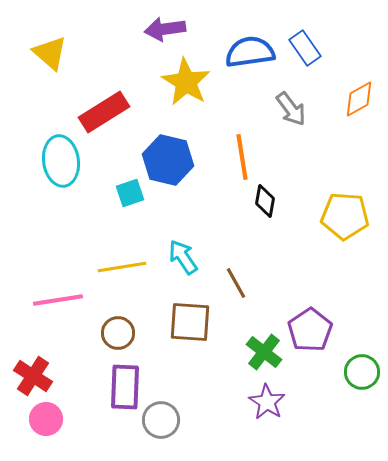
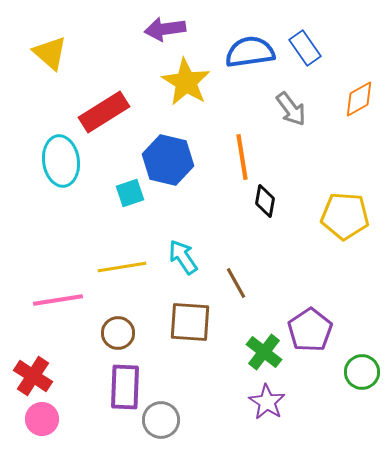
pink circle: moved 4 px left
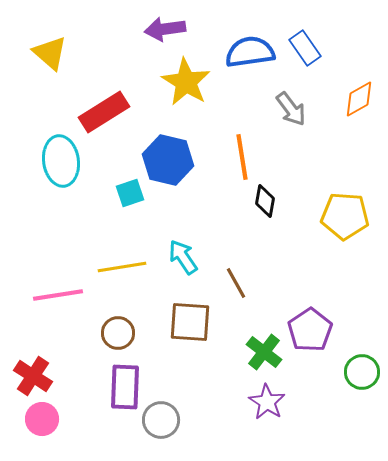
pink line: moved 5 px up
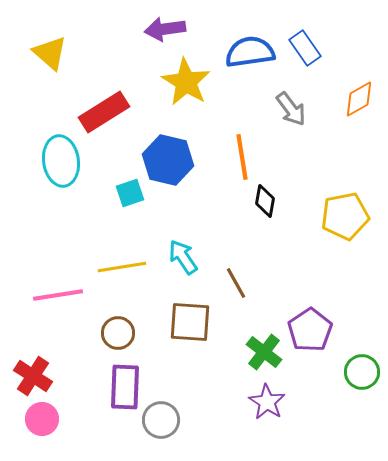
yellow pentagon: rotated 15 degrees counterclockwise
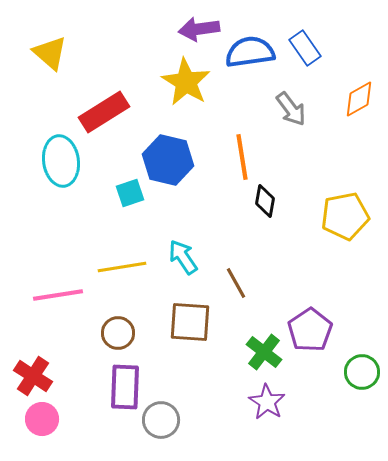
purple arrow: moved 34 px right
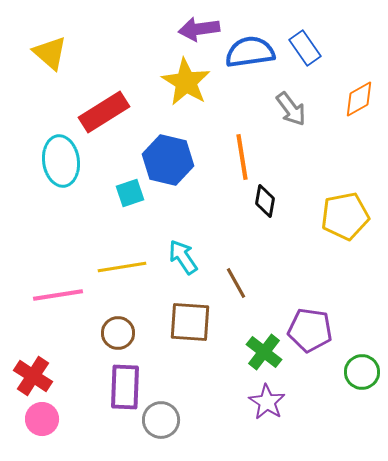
purple pentagon: rotated 30 degrees counterclockwise
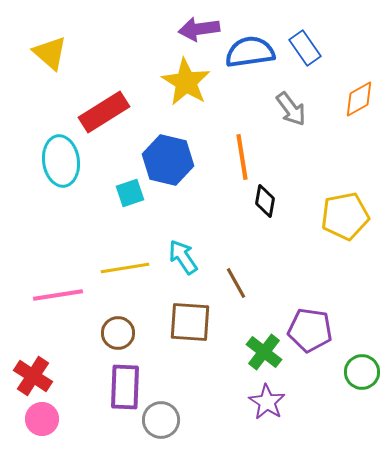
yellow line: moved 3 px right, 1 px down
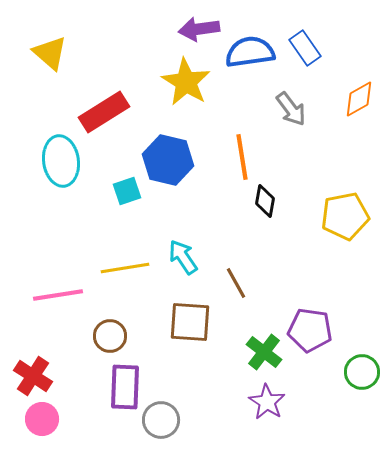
cyan square: moved 3 px left, 2 px up
brown circle: moved 8 px left, 3 px down
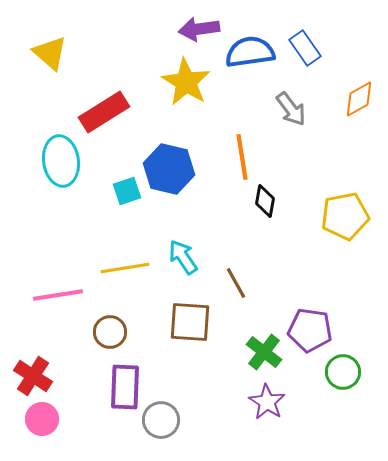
blue hexagon: moved 1 px right, 9 px down
brown circle: moved 4 px up
green circle: moved 19 px left
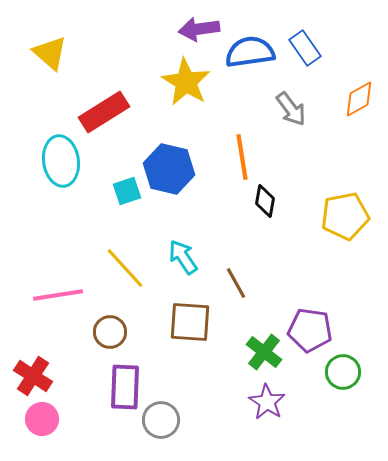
yellow line: rotated 57 degrees clockwise
